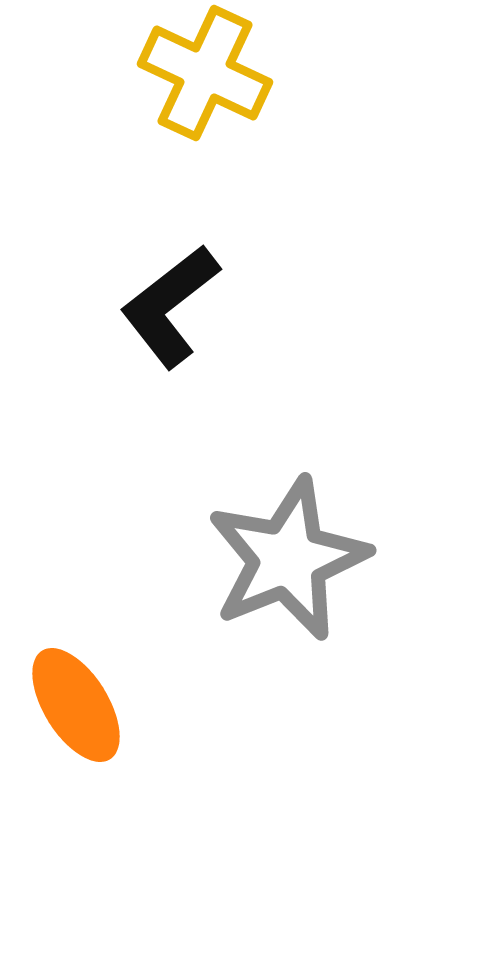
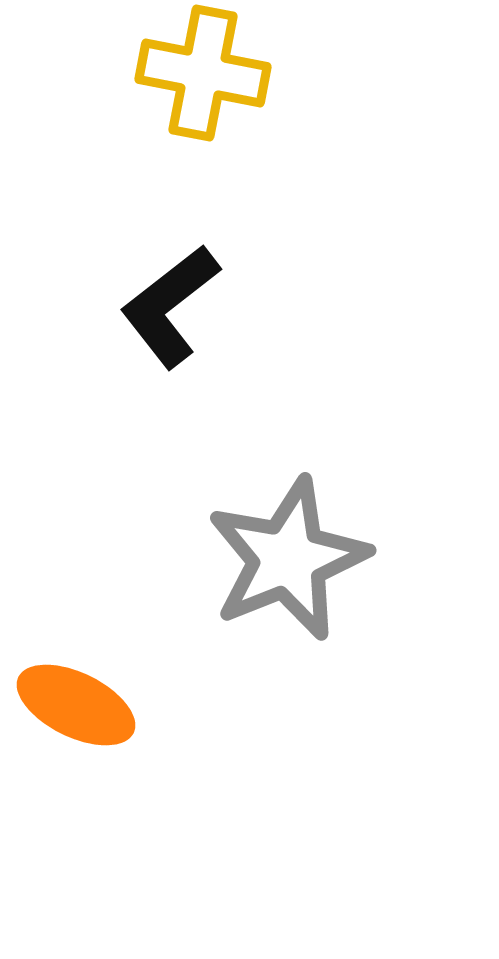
yellow cross: moved 2 px left; rotated 14 degrees counterclockwise
orange ellipse: rotated 32 degrees counterclockwise
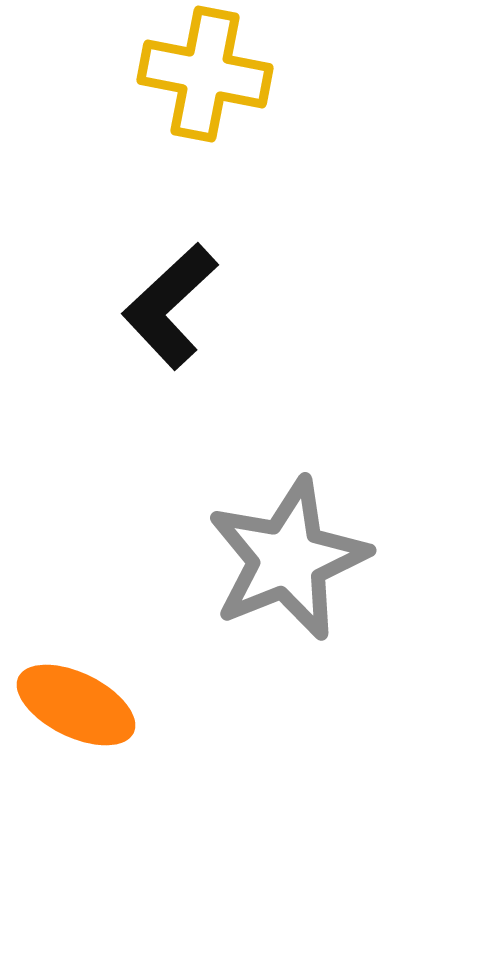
yellow cross: moved 2 px right, 1 px down
black L-shape: rotated 5 degrees counterclockwise
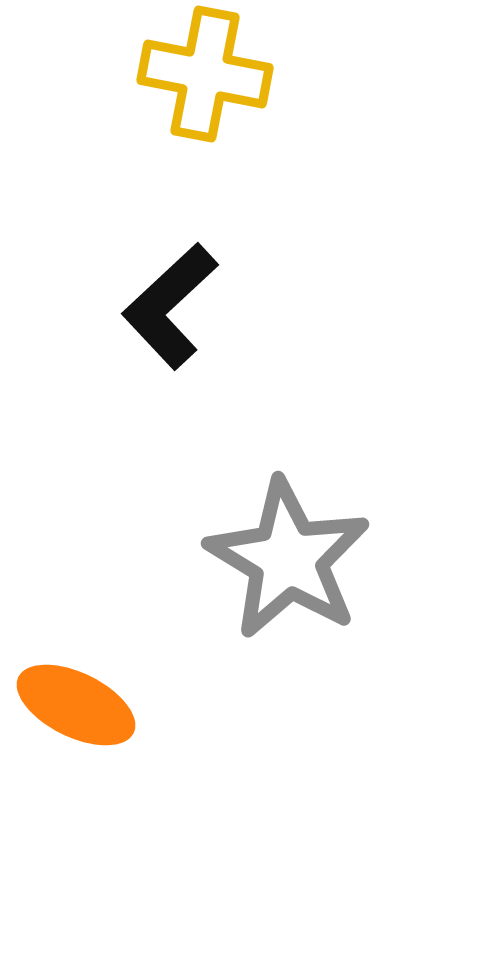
gray star: rotated 19 degrees counterclockwise
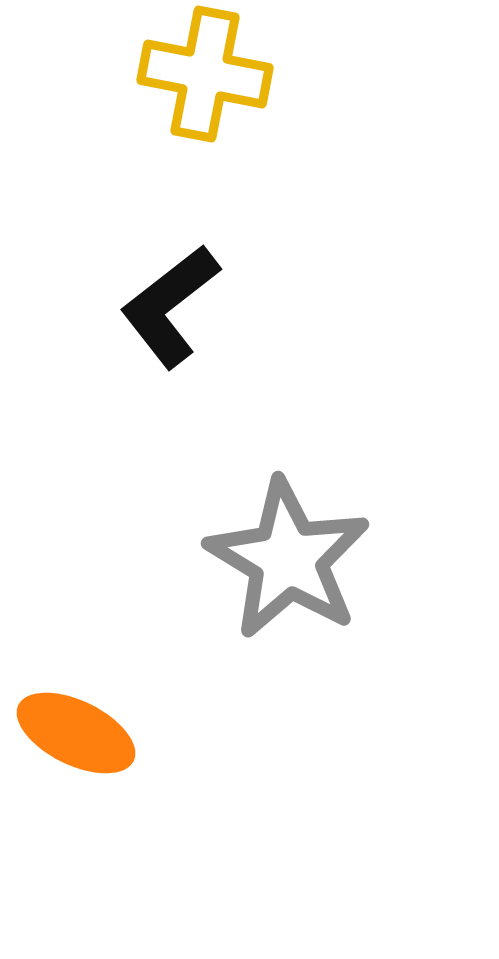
black L-shape: rotated 5 degrees clockwise
orange ellipse: moved 28 px down
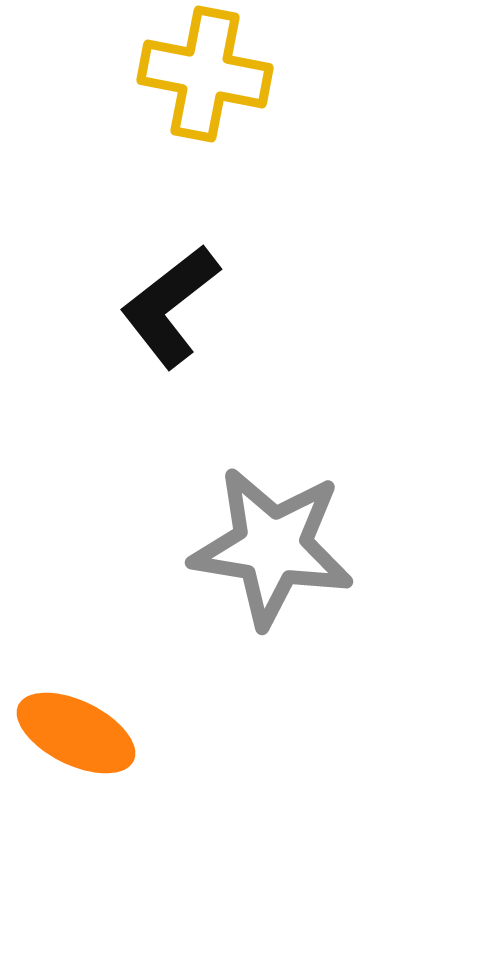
gray star: moved 16 px left, 12 px up; rotated 22 degrees counterclockwise
